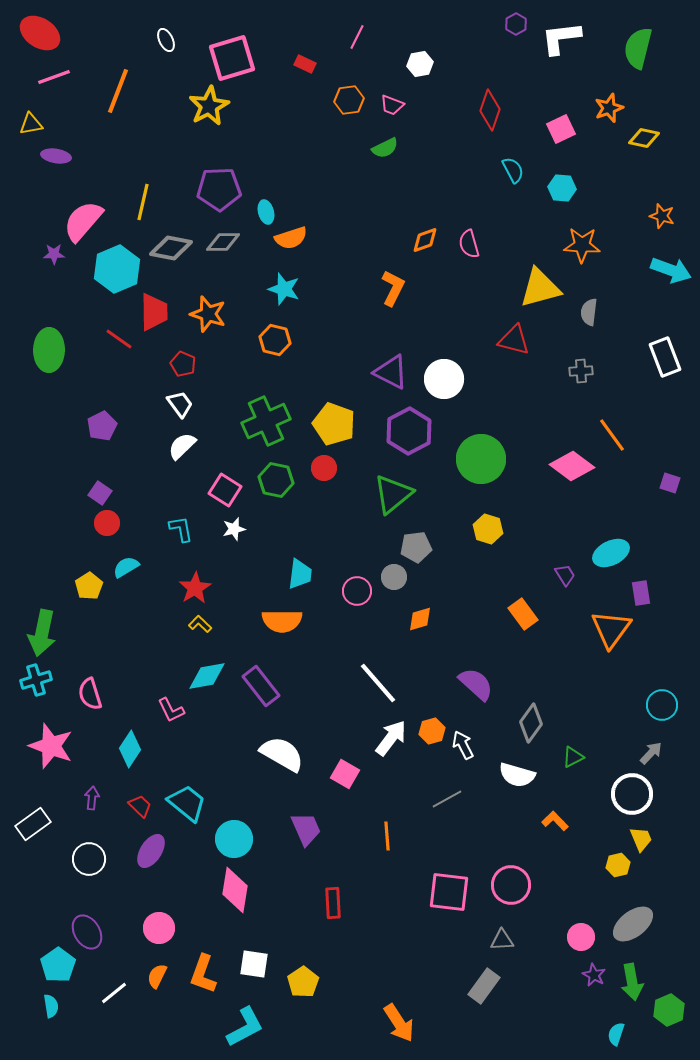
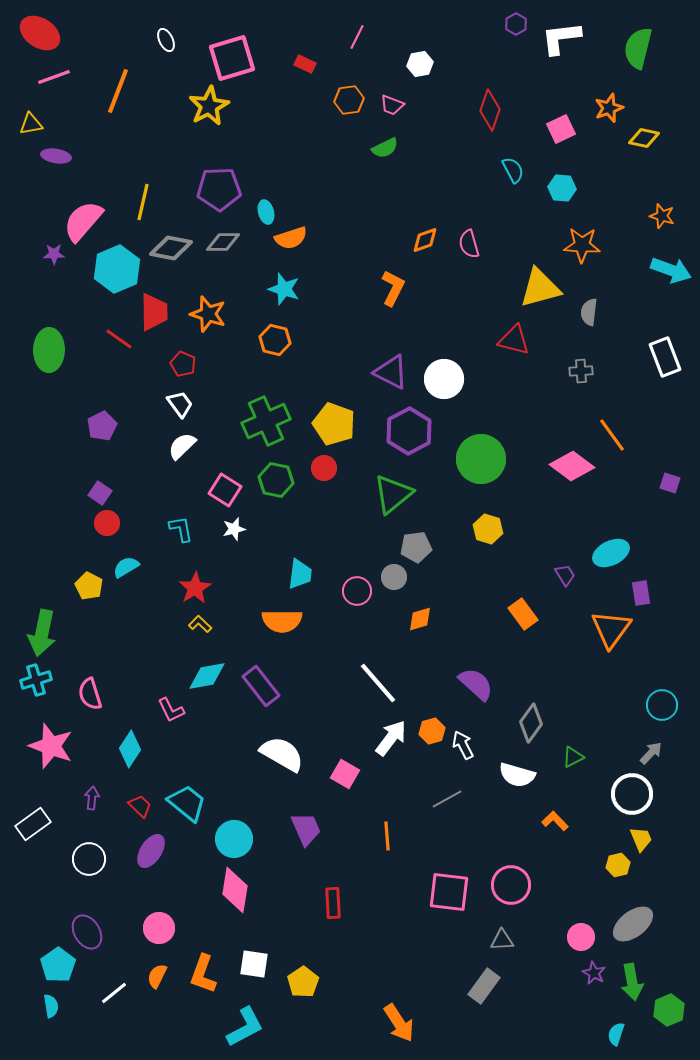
yellow pentagon at (89, 586): rotated 12 degrees counterclockwise
purple star at (594, 975): moved 2 px up
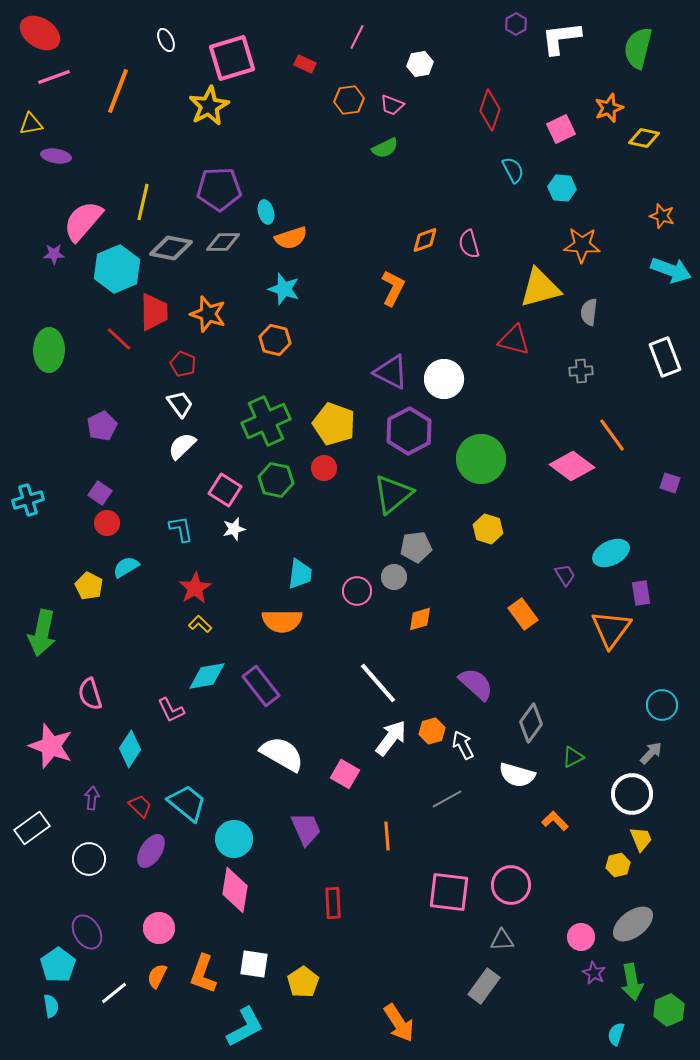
red line at (119, 339): rotated 8 degrees clockwise
cyan cross at (36, 680): moved 8 px left, 180 px up
white rectangle at (33, 824): moved 1 px left, 4 px down
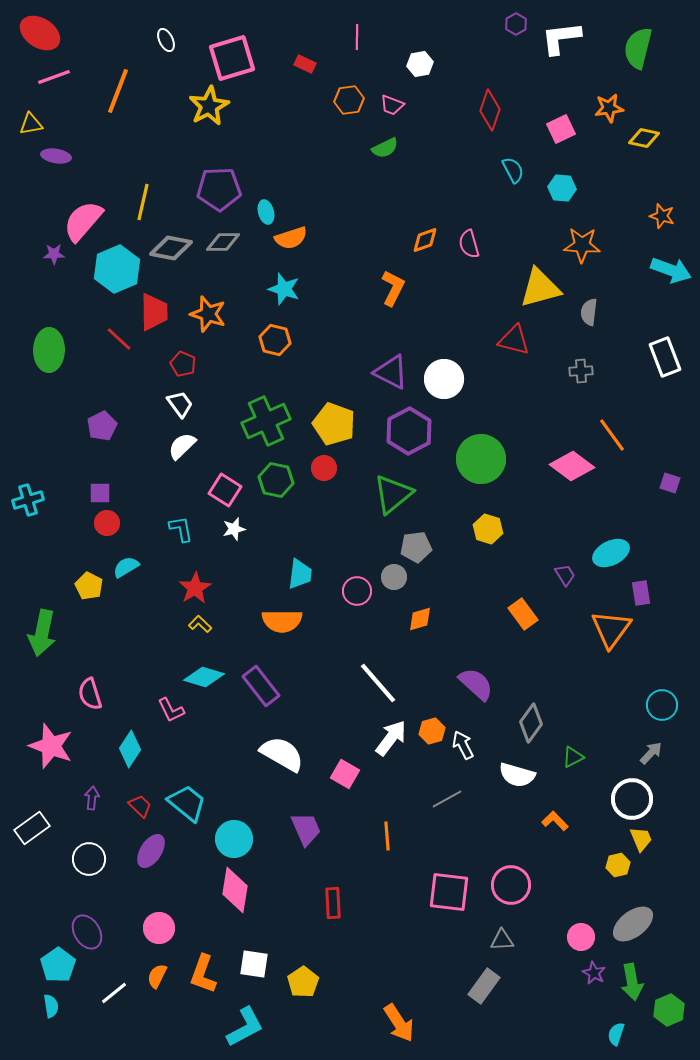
pink line at (357, 37): rotated 25 degrees counterclockwise
orange star at (609, 108): rotated 12 degrees clockwise
purple square at (100, 493): rotated 35 degrees counterclockwise
cyan diamond at (207, 676): moved 3 px left, 1 px down; rotated 27 degrees clockwise
white circle at (632, 794): moved 5 px down
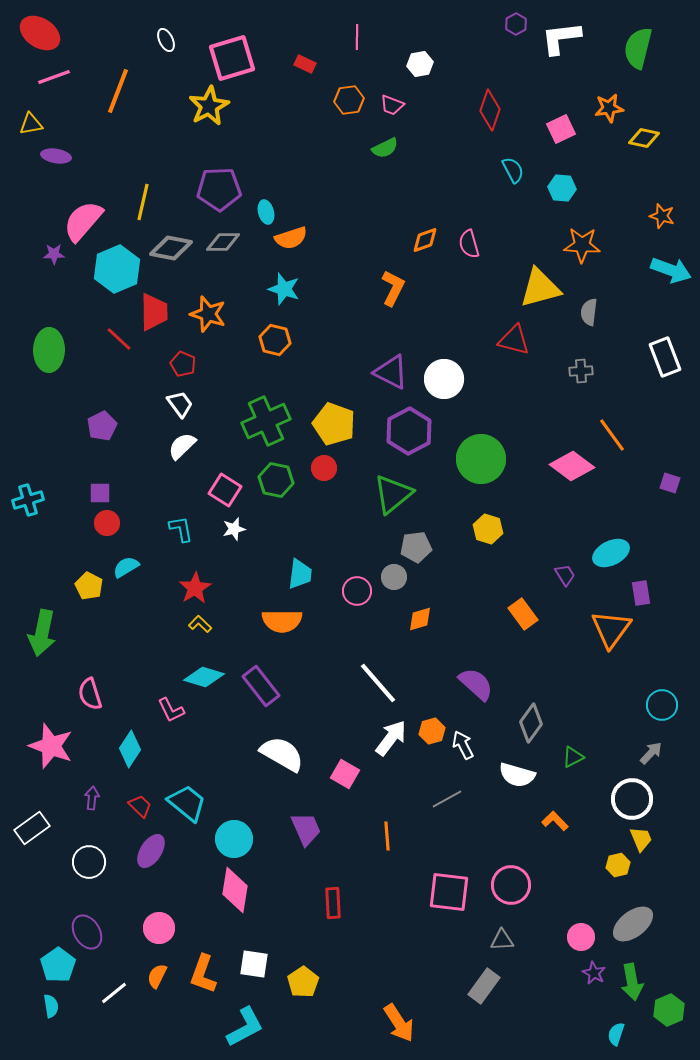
white circle at (89, 859): moved 3 px down
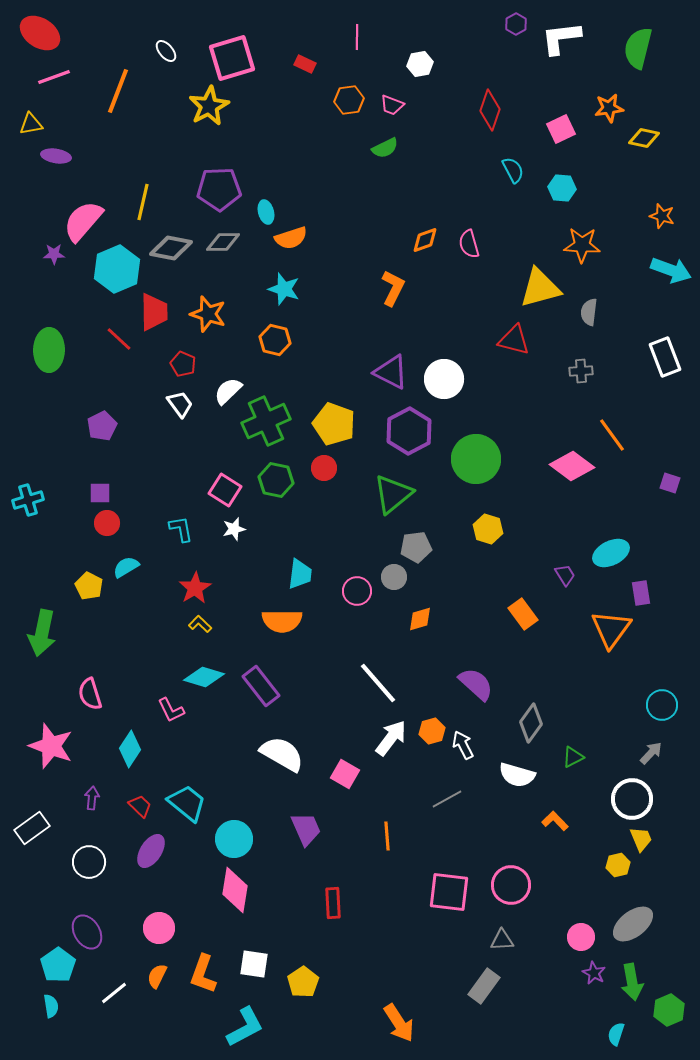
white ellipse at (166, 40): moved 11 px down; rotated 15 degrees counterclockwise
white semicircle at (182, 446): moved 46 px right, 55 px up
green circle at (481, 459): moved 5 px left
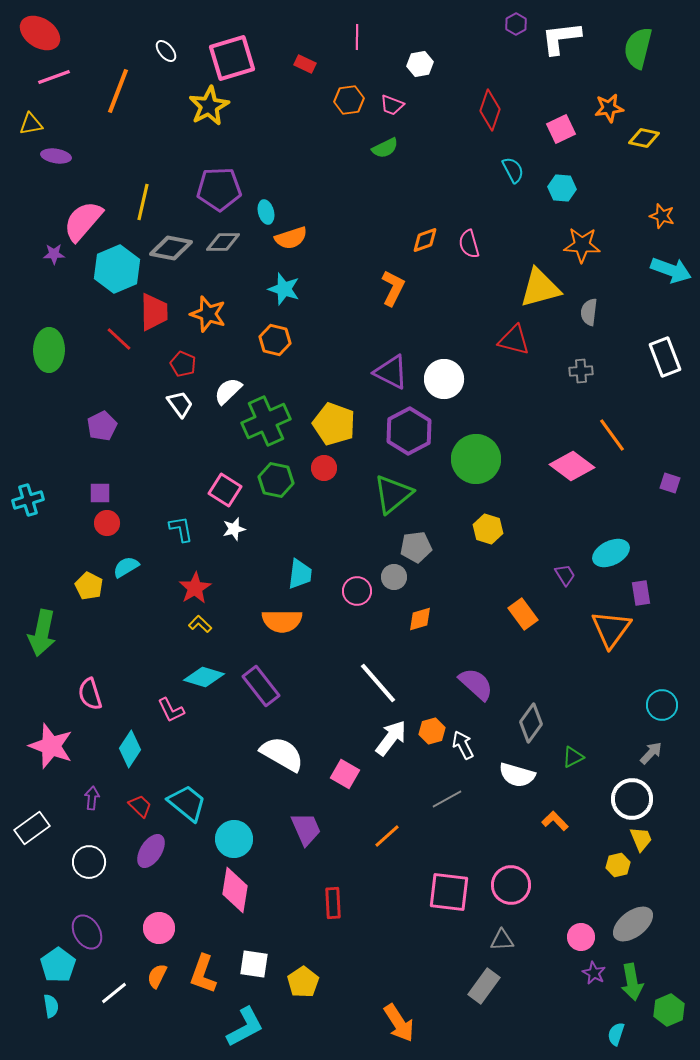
orange line at (387, 836): rotated 52 degrees clockwise
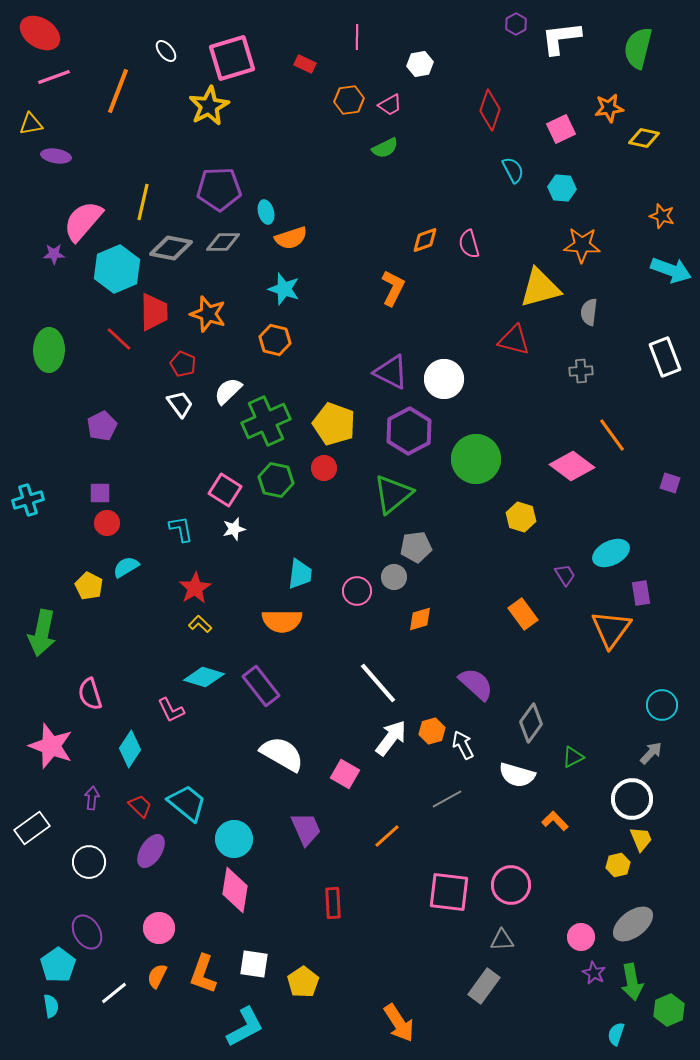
pink trapezoid at (392, 105): moved 2 px left; rotated 50 degrees counterclockwise
yellow hexagon at (488, 529): moved 33 px right, 12 px up
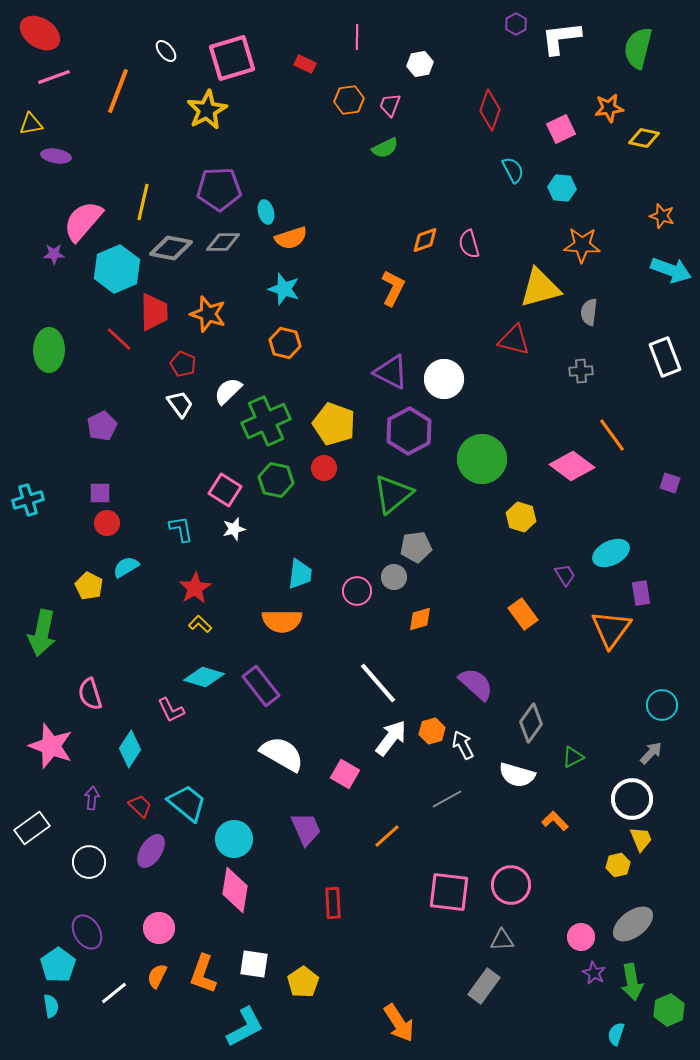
pink trapezoid at (390, 105): rotated 140 degrees clockwise
yellow star at (209, 106): moved 2 px left, 4 px down
orange hexagon at (275, 340): moved 10 px right, 3 px down
green circle at (476, 459): moved 6 px right
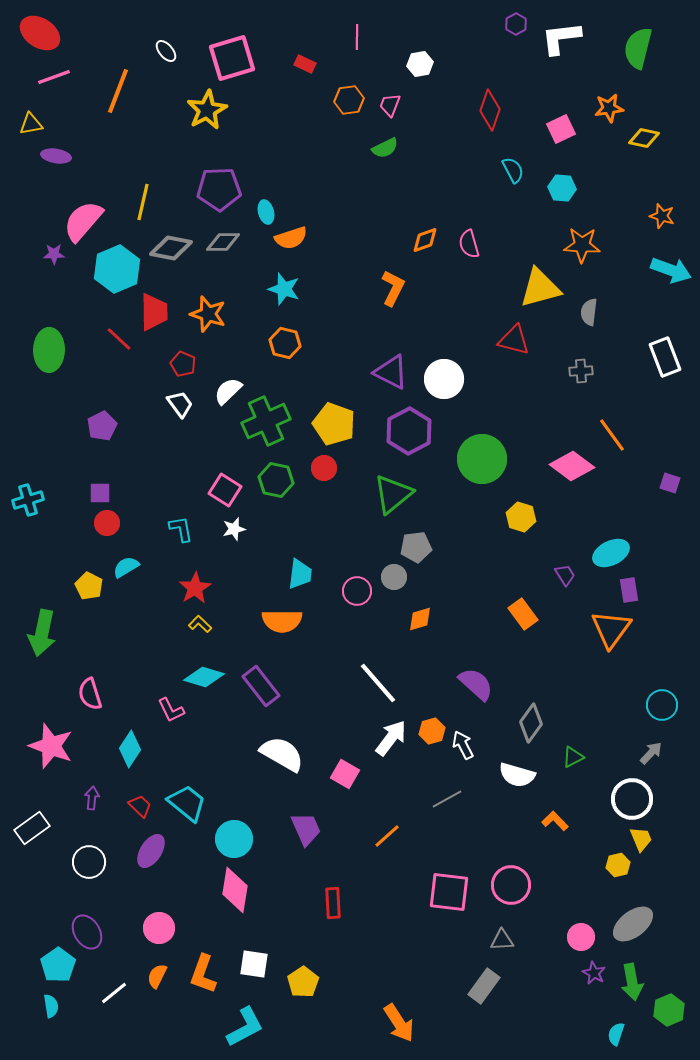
purple rectangle at (641, 593): moved 12 px left, 3 px up
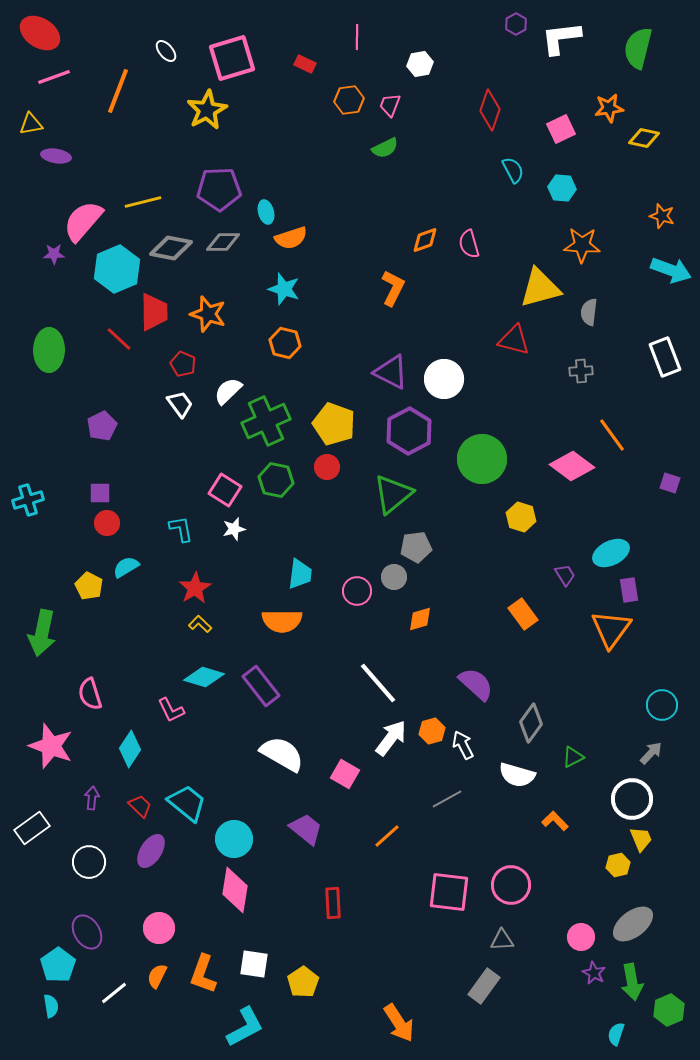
yellow line at (143, 202): rotated 63 degrees clockwise
red circle at (324, 468): moved 3 px right, 1 px up
purple trapezoid at (306, 829): rotated 27 degrees counterclockwise
